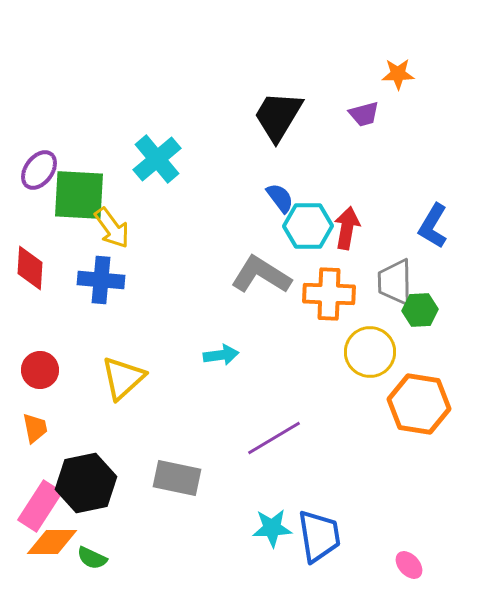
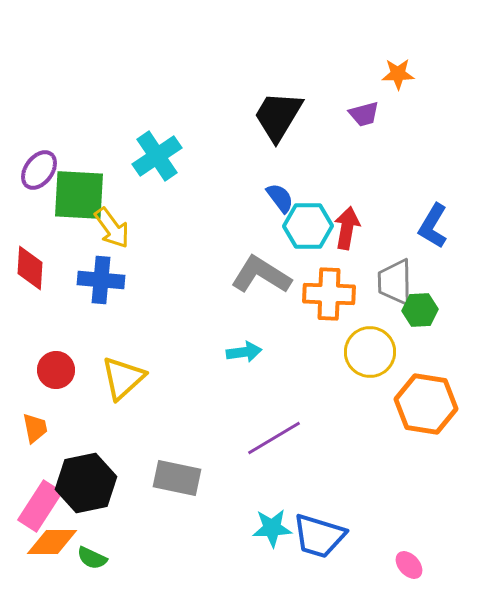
cyan cross: moved 3 px up; rotated 6 degrees clockwise
cyan arrow: moved 23 px right, 3 px up
red circle: moved 16 px right
orange hexagon: moved 7 px right
blue trapezoid: rotated 116 degrees clockwise
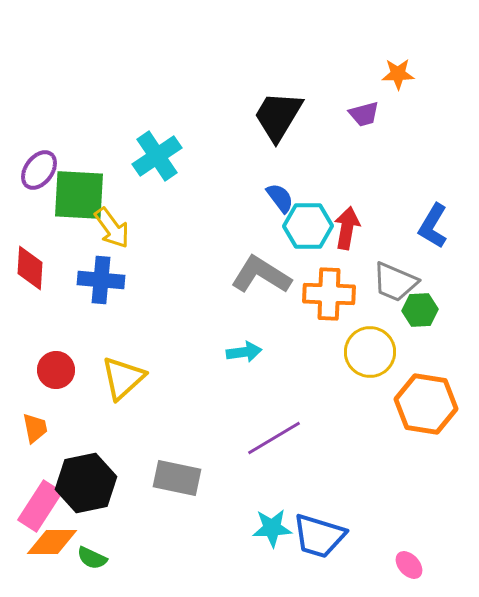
gray trapezoid: rotated 66 degrees counterclockwise
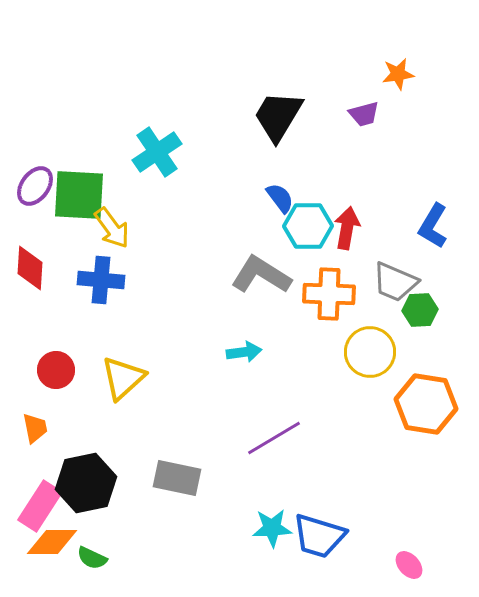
orange star: rotated 8 degrees counterclockwise
cyan cross: moved 4 px up
purple ellipse: moved 4 px left, 16 px down
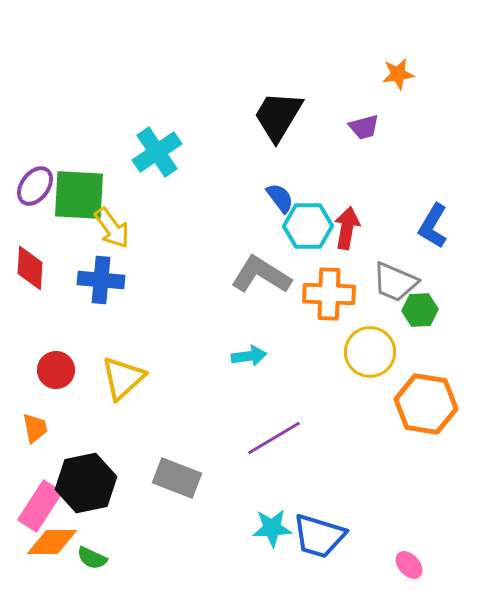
purple trapezoid: moved 13 px down
cyan arrow: moved 5 px right, 4 px down
gray rectangle: rotated 9 degrees clockwise
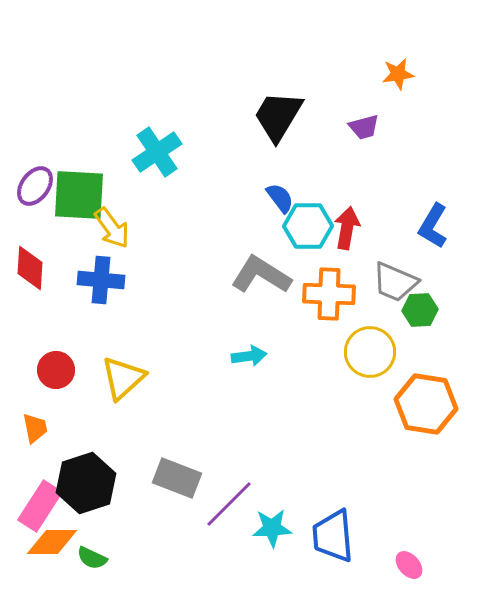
purple line: moved 45 px left, 66 px down; rotated 14 degrees counterclockwise
black hexagon: rotated 6 degrees counterclockwise
blue trapezoid: moved 14 px right; rotated 68 degrees clockwise
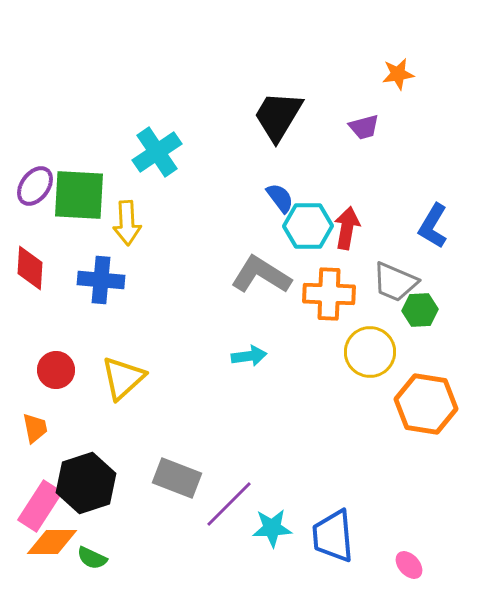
yellow arrow: moved 15 px right, 5 px up; rotated 33 degrees clockwise
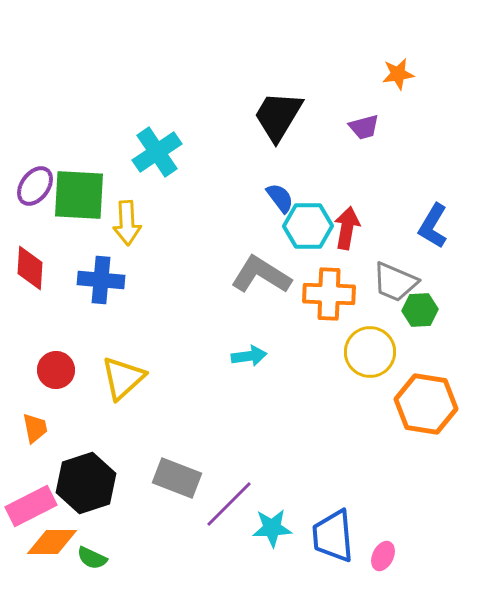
pink rectangle: moved 9 px left; rotated 30 degrees clockwise
pink ellipse: moved 26 px left, 9 px up; rotated 68 degrees clockwise
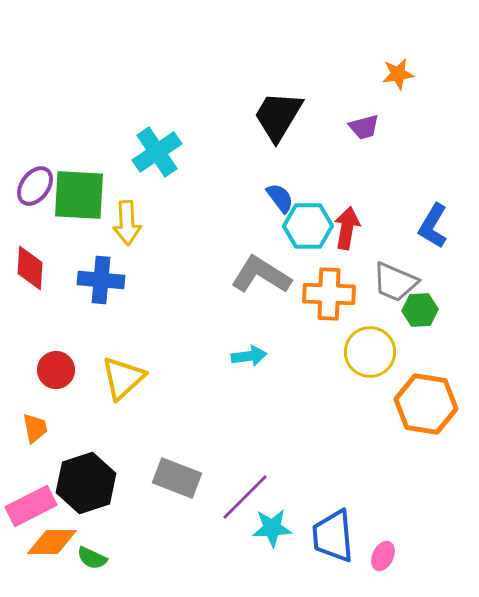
purple line: moved 16 px right, 7 px up
